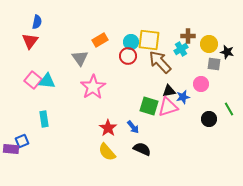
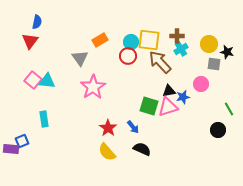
brown cross: moved 11 px left
black circle: moved 9 px right, 11 px down
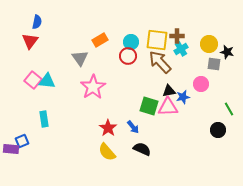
yellow square: moved 8 px right
pink triangle: rotated 15 degrees clockwise
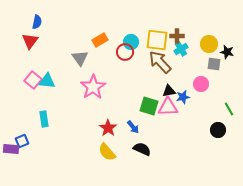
red circle: moved 3 px left, 4 px up
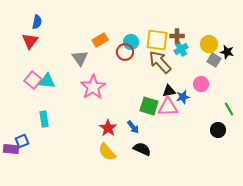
gray square: moved 4 px up; rotated 24 degrees clockwise
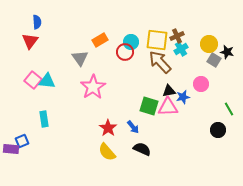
blue semicircle: rotated 16 degrees counterclockwise
brown cross: rotated 24 degrees counterclockwise
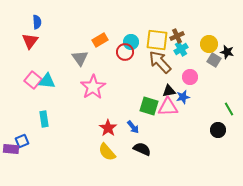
pink circle: moved 11 px left, 7 px up
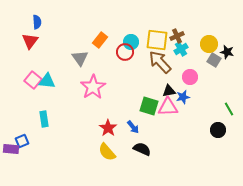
orange rectangle: rotated 21 degrees counterclockwise
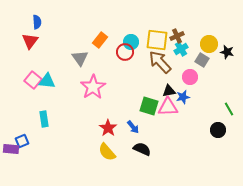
gray square: moved 12 px left
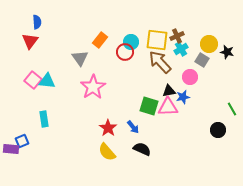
green line: moved 3 px right
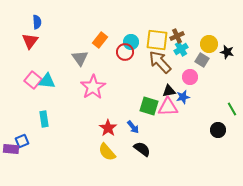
black semicircle: rotated 12 degrees clockwise
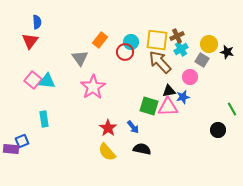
black semicircle: rotated 24 degrees counterclockwise
